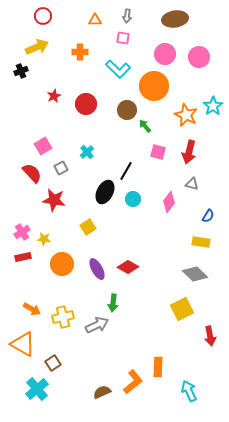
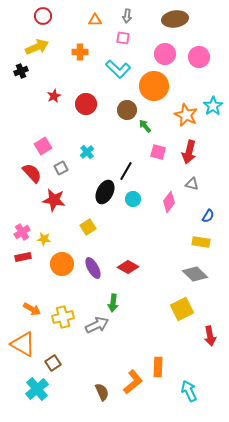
purple ellipse at (97, 269): moved 4 px left, 1 px up
brown semicircle at (102, 392): rotated 90 degrees clockwise
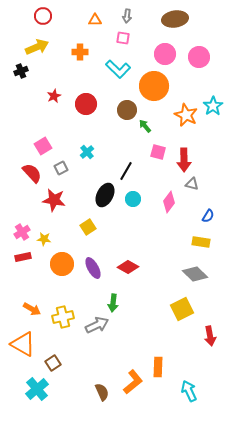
red arrow at (189, 152): moved 5 px left, 8 px down; rotated 15 degrees counterclockwise
black ellipse at (105, 192): moved 3 px down
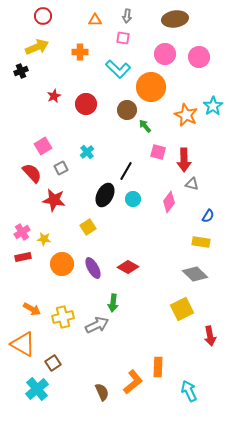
orange circle at (154, 86): moved 3 px left, 1 px down
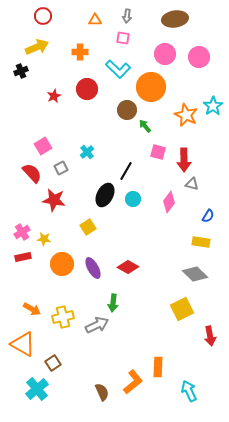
red circle at (86, 104): moved 1 px right, 15 px up
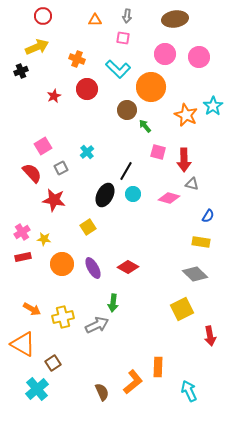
orange cross at (80, 52): moved 3 px left, 7 px down; rotated 21 degrees clockwise
cyan circle at (133, 199): moved 5 px up
pink diamond at (169, 202): moved 4 px up; rotated 70 degrees clockwise
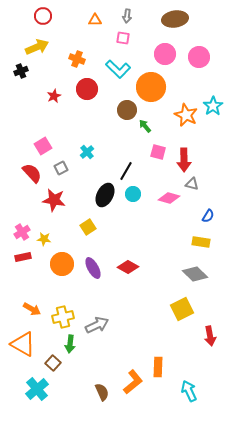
green arrow at (113, 303): moved 43 px left, 41 px down
brown square at (53, 363): rotated 14 degrees counterclockwise
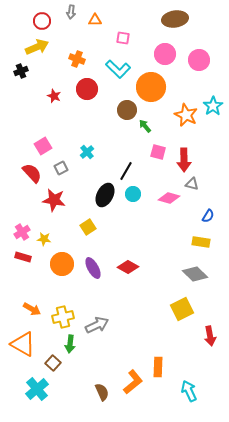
red circle at (43, 16): moved 1 px left, 5 px down
gray arrow at (127, 16): moved 56 px left, 4 px up
pink circle at (199, 57): moved 3 px down
red star at (54, 96): rotated 24 degrees counterclockwise
red rectangle at (23, 257): rotated 28 degrees clockwise
